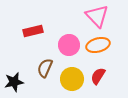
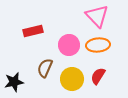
orange ellipse: rotated 10 degrees clockwise
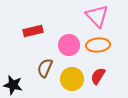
black star: moved 1 px left, 3 px down; rotated 24 degrees clockwise
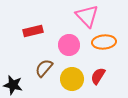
pink triangle: moved 10 px left
orange ellipse: moved 6 px right, 3 px up
brown semicircle: moved 1 px left; rotated 18 degrees clockwise
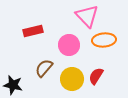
orange ellipse: moved 2 px up
red semicircle: moved 2 px left
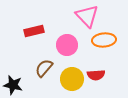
red rectangle: moved 1 px right
pink circle: moved 2 px left
red semicircle: moved 1 px up; rotated 126 degrees counterclockwise
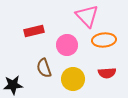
brown semicircle: rotated 60 degrees counterclockwise
red semicircle: moved 11 px right, 2 px up
yellow circle: moved 1 px right
black star: rotated 18 degrees counterclockwise
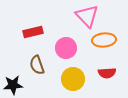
red rectangle: moved 1 px left, 1 px down
pink circle: moved 1 px left, 3 px down
brown semicircle: moved 7 px left, 3 px up
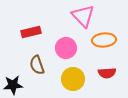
pink triangle: moved 4 px left
red rectangle: moved 2 px left
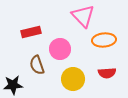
pink circle: moved 6 px left, 1 px down
